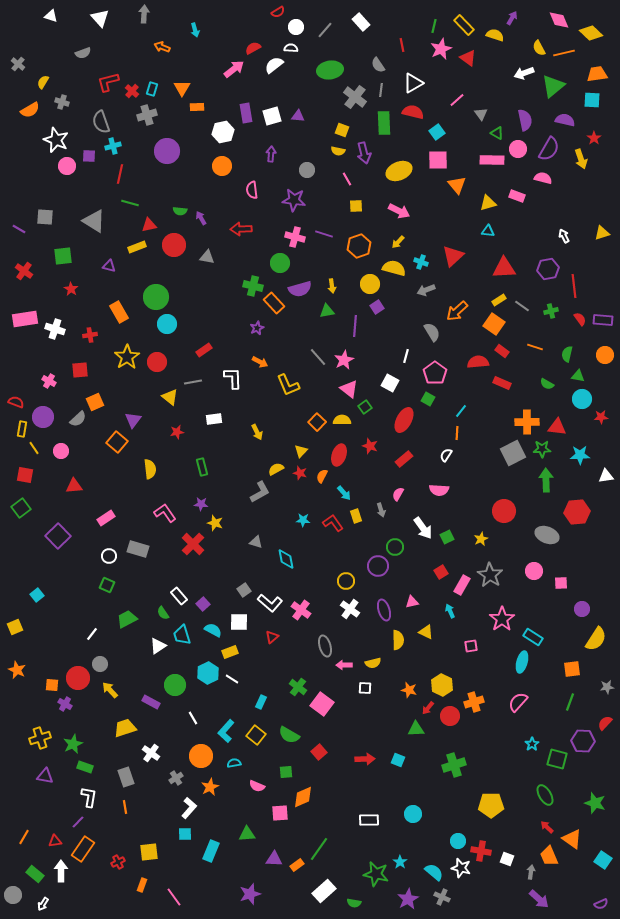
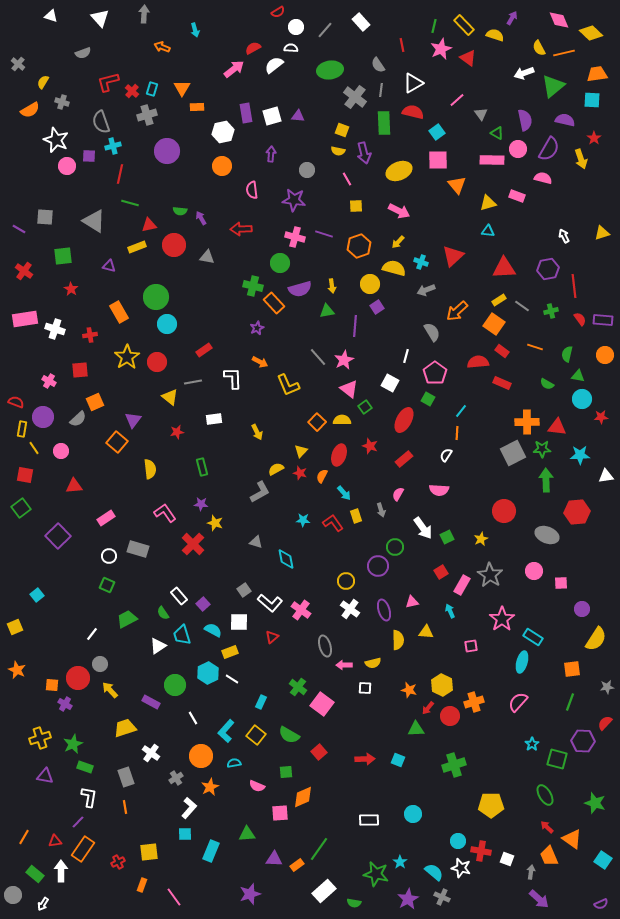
yellow triangle at (426, 632): rotated 21 degrees counterclockwise
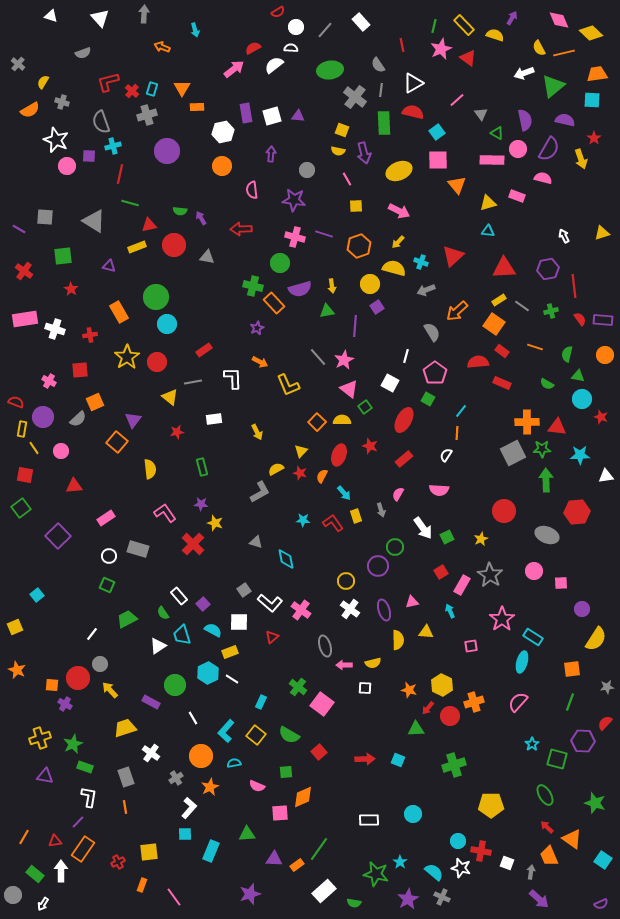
red star at (601, 417): rotated 24 degrees clockwise
white square at (507, 859): moved 4 px down
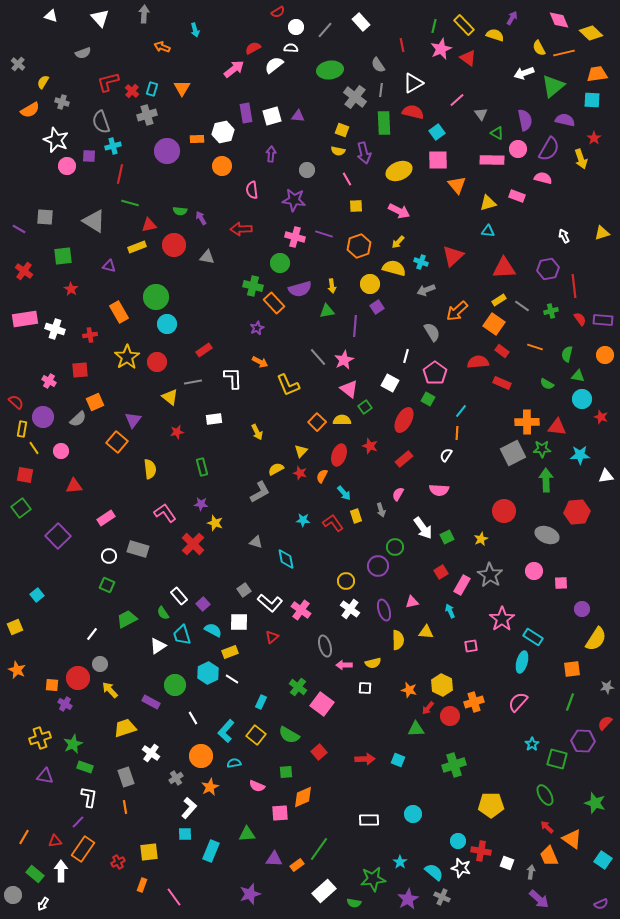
orange rectangle at (197, 107): moved 32 px down
red semicircle at (16, 402): rotated 21 degrees clockwise
green star at (376, 874): moved 3 px left, 5 px down; rotated 20 degrees counterclockwise
